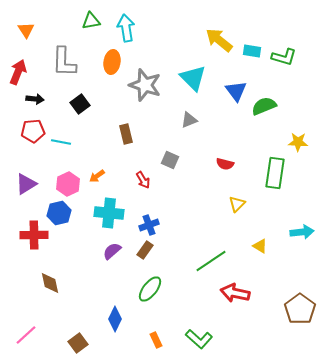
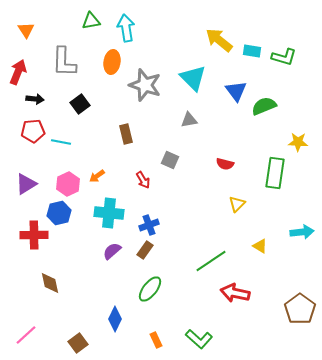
gray triangle at (189, 120): rotated 12 degrees clockwise
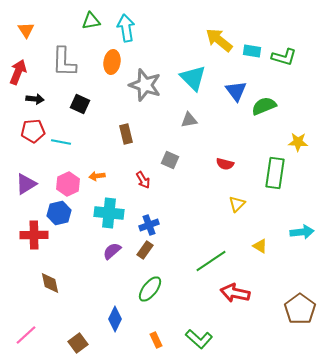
black square at (80, 104): rotated 30 degrees counterclockwise
orange arrow at (97, 176): rotated 28 degrees clockwise
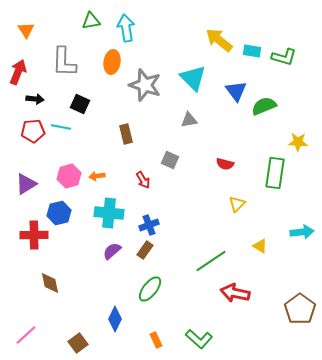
cyan line at (61, 142): moved 15 px up
pink hexagon at (68, 184): moved 1 px right, 8 px up; rotated 10 degrees clockwise
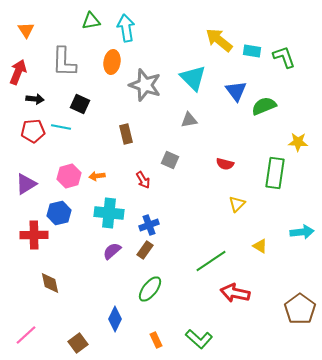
green L-shape at (284, 57): rotated 125 degrees counterclockwise
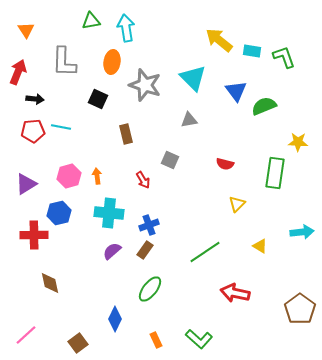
black square at (80, 104): moved 18 px right, 5 px up
orange arrow at (97, 176): rotated 91 degrees clockwise
green line at (211, 261): moved 6 px left, 9 px up
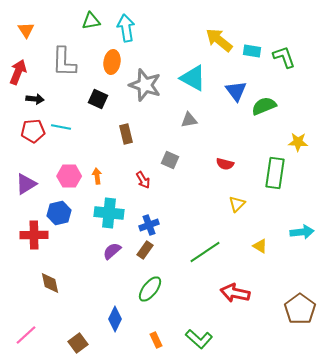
cyan triangle at (193, 78): rotated 16 degrees counterclockwise
pink hexagon at (69, 176): rotated 15 degrees clockwise
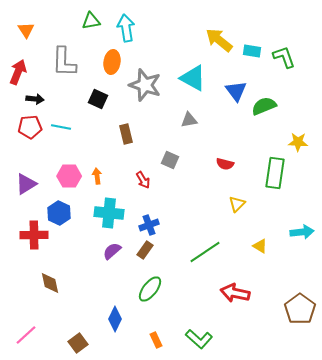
red pentagon at (33, 131): moved 3 px left, 4 px up
blue hexagon at (59, 213): rotated 20 degrees counterclockwise
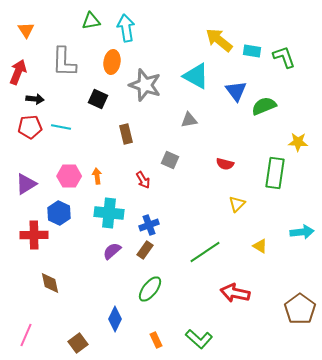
cyan triangle at (193, 78): moved 3 px right, 2 px up
pink line at (26, 335): rotated 25 degrees counterclockwise
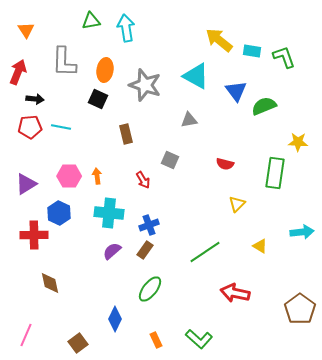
orange ellipse at (112, 62): moved 7 px left, 8 px down
